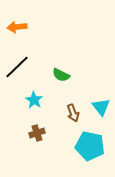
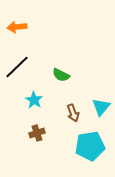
cyan triangle: rotated 18 degrees clockwise
cyan pentagon: rotated 20 degrees counterclockwise
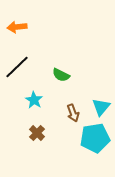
brown cross: rotated 28 degrees counterclockwise
cyan pentagon: moved 5 px right, 8 px up
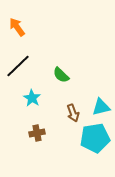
orange arrow: rotated 60 degrees clockwise
black line: moved 1 px right, 1 px up
green semicircle: rotated 18 degrees clockwise
cyan star: moved 2 px left, 2 px up
cyan triangle: rotated 36 degrees clockwise
brown cross: rotated 35 degrees clockwise
